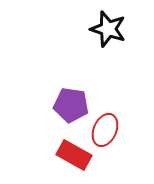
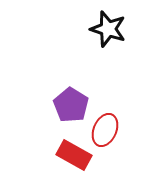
purple pentagon: rotated 24 degrees clockwise
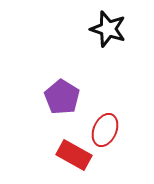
purple pentagon: moved 9 px left, 8 px up
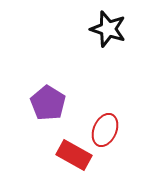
purple pentagon: moved 14 px left, 6 px down
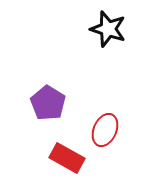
red rectangle: moved 7 px left, 3 px down
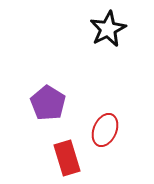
black star: rotated 27 degrees clockwise
red rectangle: rotated 44 degrees clockwise
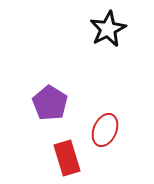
purple pentagon: moved 2 px right
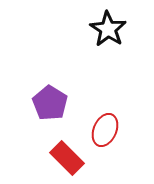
black star: rotated 12 degrees counterclockwise
red rectangle: rotated 28 degrees counterclockwise
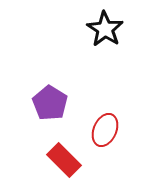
black star: moved 3 px left
red rectangle: moved 3 px left, 2 px down
